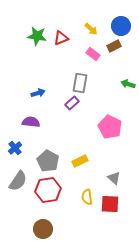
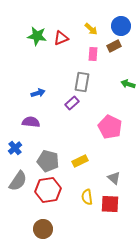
pink rectangle: rotated 56 degrees clockwise
gray rectangle: moved 2 px right, 1 px up
gray pentagon: rotated 15 degrees counterclockwise
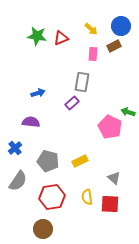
green arrow: moved 28 px down
red hexagon: moved 4 px right, 7 px down
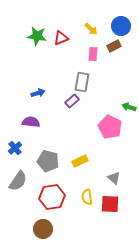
purple rectangle: moved 2 px up
green arrow: moved 1 px right, 5 px up
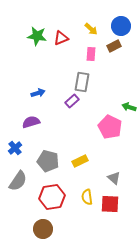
pink rectangle: moved 2 px left
purple semicircle: rotated 24 degrees counterclockwise
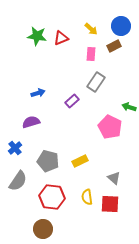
gray rectangle: moved 14 px right; rotated 24 degrees clockwise
red hexagon: rotated 15 degrees clockwise
